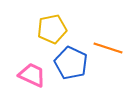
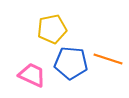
orange line: moved 11 px down
blue pentagon: rotated 20 degrees counterclockwise
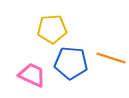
yellow pentagon: rotated 8 degrees clockwise
orange line: moved 3 px right, 1 px up
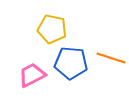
yellow pentagon: rotated 16 degrees clockwise
pink trapezoid: rotated 52 degrees counterclockwise
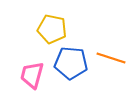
pink trapezoid: rotated 48 degrees counterclockwise
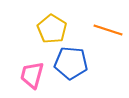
yellow pentagon: rotated 20 degrees clockwise
orange line: moved 3 px left, 28 px up
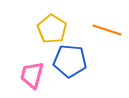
orange line: moved 1 px left
blue pentagon: moved 1 px left, 2 px up
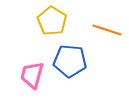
yellow pentagon: moved 8 px up
